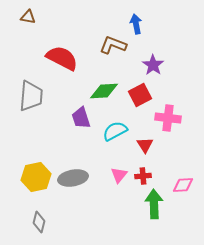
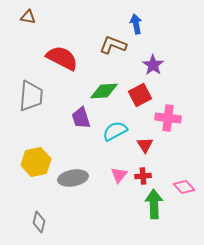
yellow hexagon: moved 15 px up
pink diamond: moved 1 px right, 2 px down; rotated 50 degrees clockwise
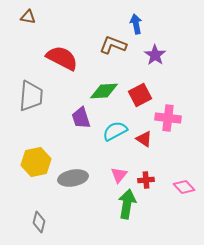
purple star: moved 2 px right, 10 px up
red triangle: moved 1 px left, 6 px up; rotated 24 degrees counterclockwise
red cross: moved 3 px right, 4 px down
green arrow: moved 27 px left; rotated 12 degrees clockwise
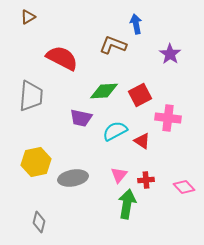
brown triangle: rotated 42 degrees counterclockwise
purple star: moved 15 px right, 1 px up
purple trapezoid: rotated 60 degrees counterclockwise
red triangle: moved 2 px left, 2 px down
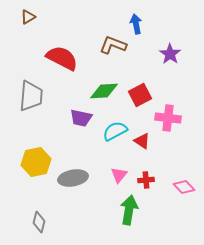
green arrow: moved 2 px right, 6 px down
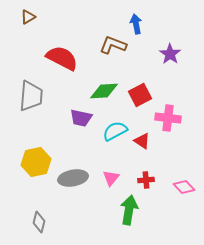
pink triangle: moved 8 px left, 3 px down
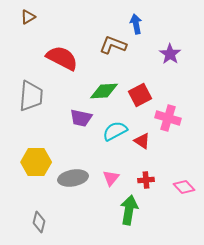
pink cross: rotated 10 degrees clockwise
yellow hexagon: rotated 12 degrees clockwise
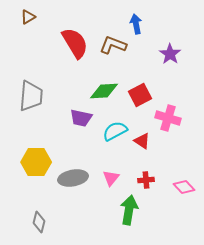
red semicircle: moved 13 px right, 15 px up; rotated 32 degrees clockwise
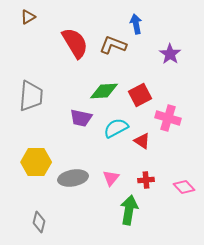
cyan semicircle: moved 1 px right, 3 px up
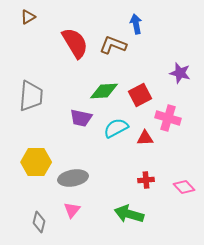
purple star: moved 10 px right, 19 px down; rotated 20 degrees counterclockwise
red triangle: moved 3 px right, 3 px up; rotated 36 degrees counterclockwise
pink triangle: moved 39 px left, 32 px down
green arrow: moved 4 px down; rotated 84 degrees counterclockwise
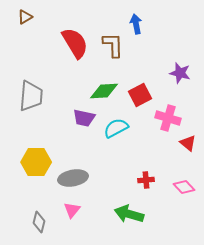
brown triangle: moved 3 px left
brown L-shape: rotated 68 degrees clockwise
purple trapezoid: moved 3 px right
red triangle: moved 43 px right, 5 px down; rotated 42 degrees clockwise
